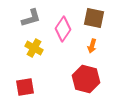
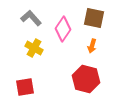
gray L-shape: rotated 115 degrees counterclockwise
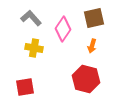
brown square: rotated 25 degrees counterclockwise
yellow cross: rotated 18 degrees counterclockwise
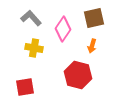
red hexagon: moved 8 px left, 4 px up
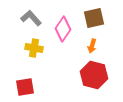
red hexagon: moved 16 px right
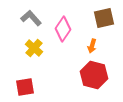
brown square: moved 10 px right
yellow cross: rotated 30 degrees clockwise
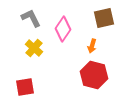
gray L-shape: rotated 15 degrees clockwise
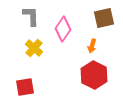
gray L-shape: moved 2 px up; rotated 25 degrees clockwise
red hexagon: rotated 12 degrees clockwise
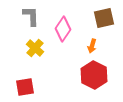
yellow cross: moved 1 px right
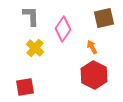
orange arrow: moved 1 px down; rotated 136 degrees clockwise
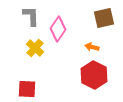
pink diamond: moved 5 px left
orange arrow: rotated 48 degrees counterclockwise
red square: moved 2 px right, 2 px down; rotated 12 degrees clockwise
